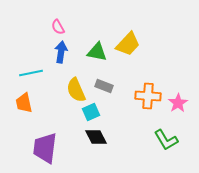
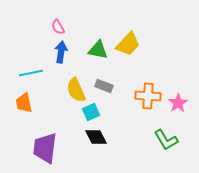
green triangle: moved 1 px right, 2 px up
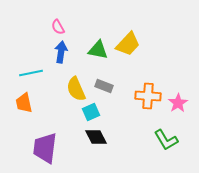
yellow semicircle: moved 1 px up
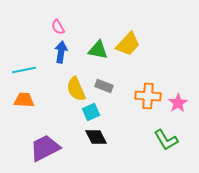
cyan line: moved 7 px left, 3 px up
orange trapezoid: moved 3 px up; rotated 105 degrees clockwise
purple trapezoid: rotated 56 degrees clockwise
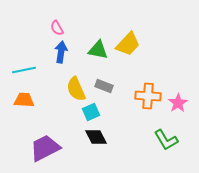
pink semicircle: moved 1 px left, 1 px down
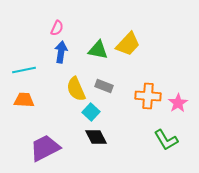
pink semicircle: rotated 126 degrees counterclockwise
cyan square: rotated 24 degrees counterclockwise
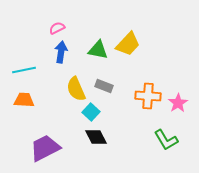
pink semicircle: rotated 140 degrees counterclockwise
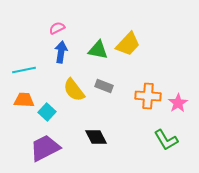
yellow semicircle: moved 2 px left, 1 px down; rotated 15 degrees counterclockwise
cyan square: moved 44 px left
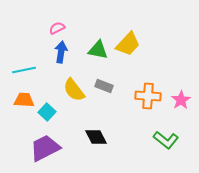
pink star: moved 3 px right, 3 px up
green L-shape: rotated 20 degrees counterclockwise
